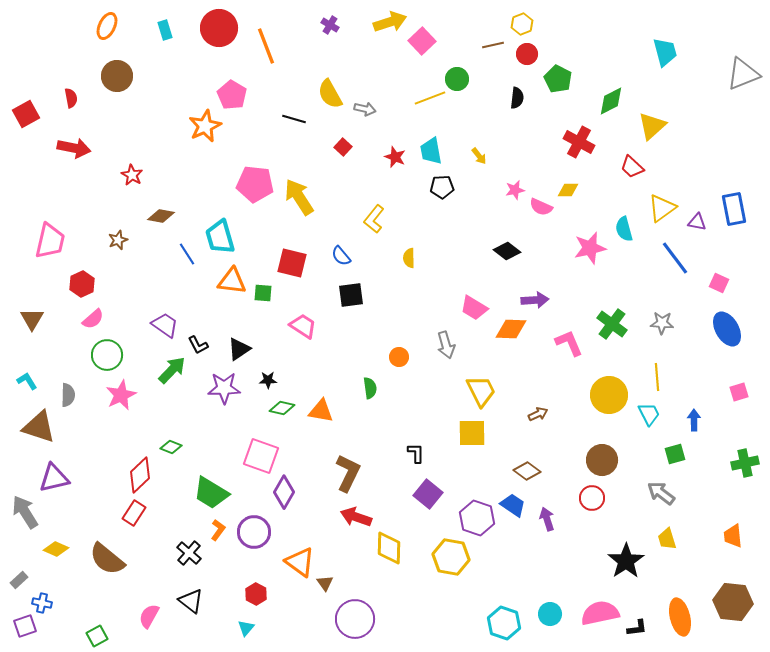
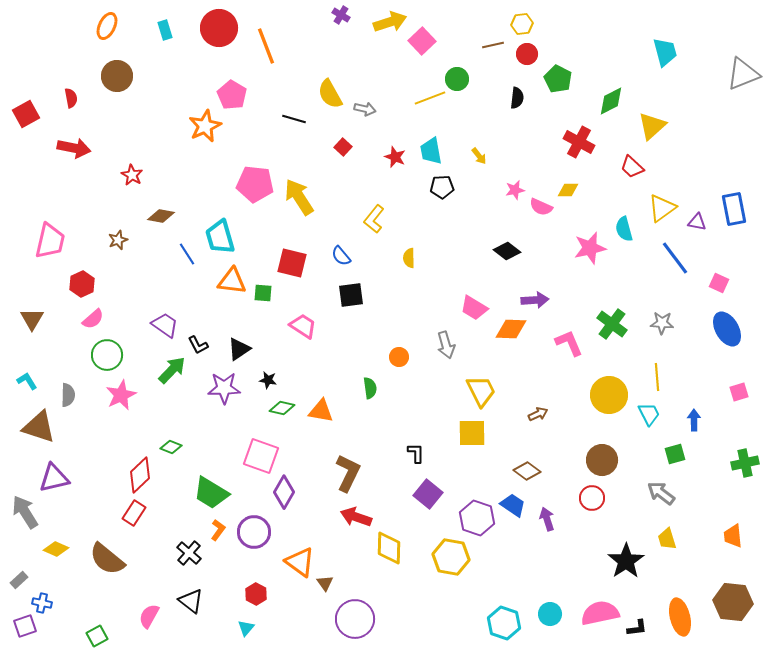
yellow hexagon at (522, 24): rotated 15 degrees clockwise
purple cross at (330, 25): moved 11 px right, 10 px up
black star at (268, 380): rotated 12 degrees clockwise
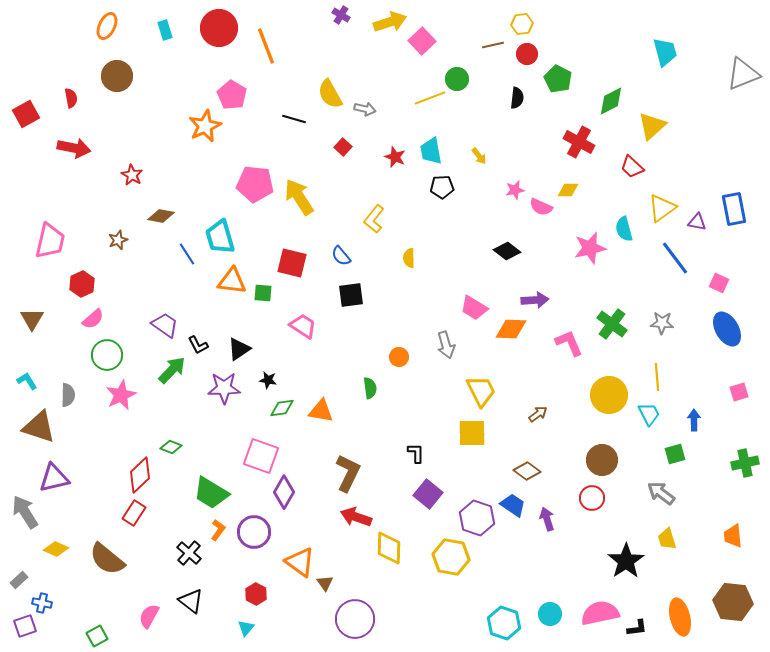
green diamond at (282, 408): rotated 20 degrees counterclockwise
brown arrow at (538, 414): rotated 12 degrees counterclockwise
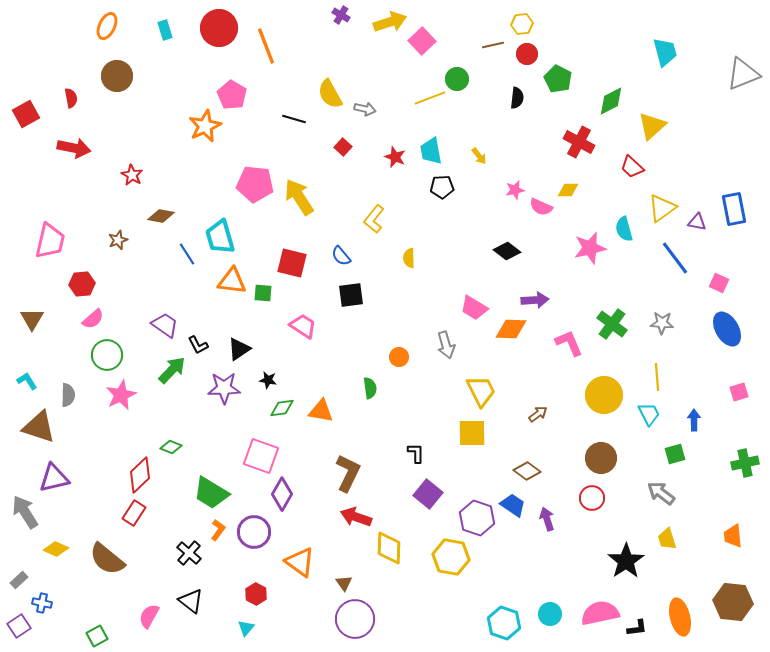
red hexagon at (82, 284): rotated 20 degrees clockwise
yellow circle at (609, 395): moved 5 px left
brown circle at (602, 460): moved 1 px left, 2 px up
purple diamond at (284, 492): moved 2 px left, 2 px down
brown triangle at (325, 583): moved 19 px right
purple square at (25, 626): moved 6 px left; rotated 15 degrees counterclockwise
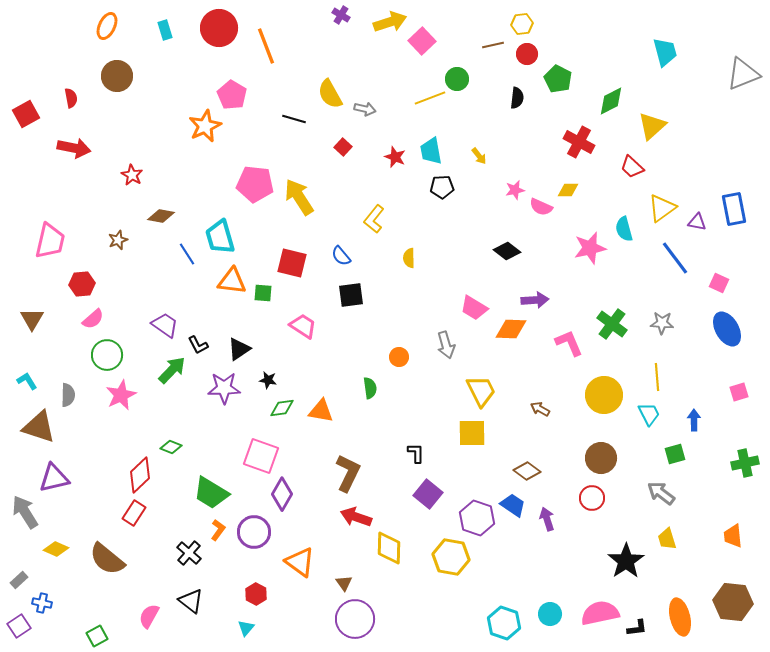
brown arrow at (538, 414): moved 2 px right, 5 px up; rotated 114 degrees counterclockwise
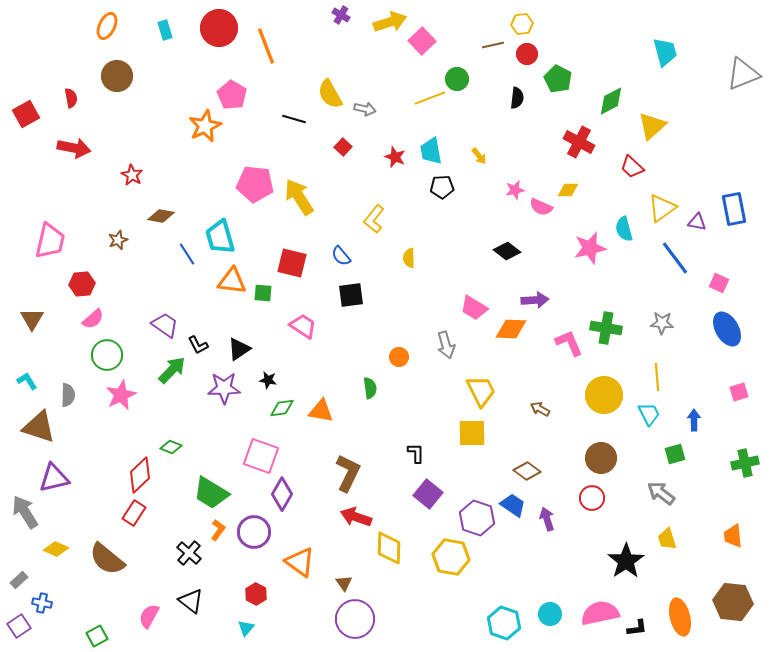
green cross at (612, 324): moved 6 px left, 4 px down; rotated 28 degrees counterclockwise
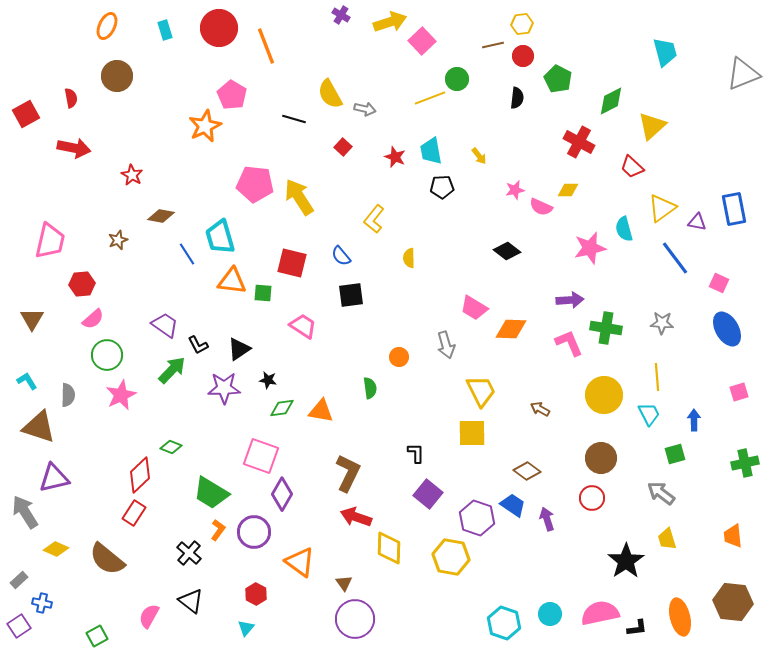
red circle at (527, 54): moved 4 px left, 2 px down
purple arrow at (535, 300): moved 35 px right
